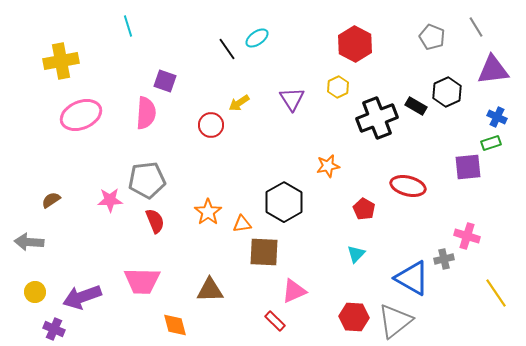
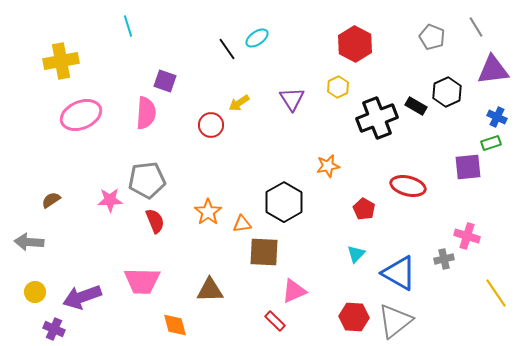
blue triangle at (412, 278): moved 13 px left, 5 px up
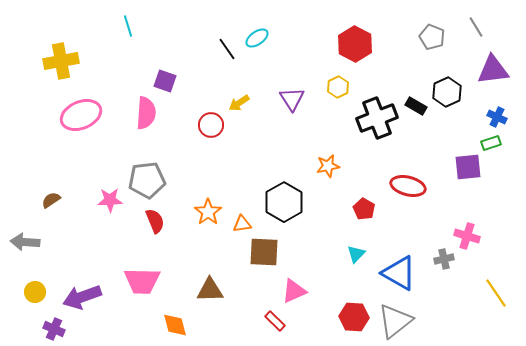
gray arrow at (29, 242): moved 4 px left
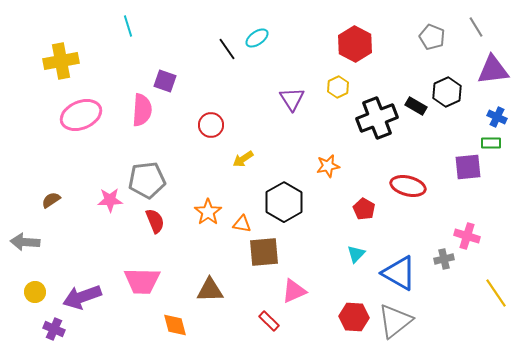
yellow arrow at (239, 103): moved 4 px right, 56 px down
pink semicircle at (146, 113): moved 4 px left, 3 px up
green rectangle at (491, 143): rotated 18 degrees clockwise
orange triangle at (242, 224): rotated 18 degrees clockwise
brown square at (264, 252): rotated 8 degrees counterclockwise
red rectangle at (275, 321): moved 6 px left
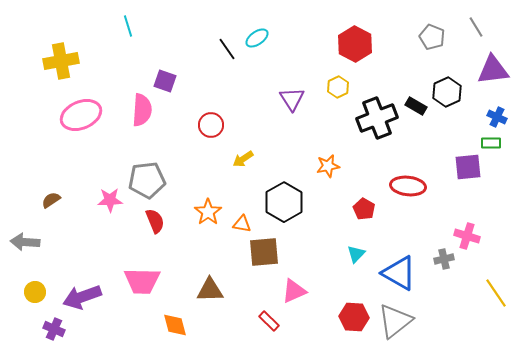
red ellipse at (408, 186): rotated 8 degrees counterclockwise
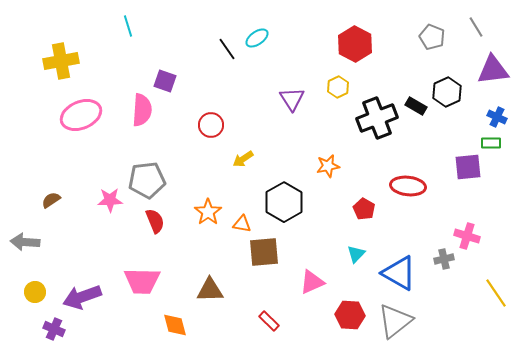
pink triangle at (294, 291): moved 18 px right, 9 px up
red hexagon at (354, 317): moved 4 px left, 2 px up
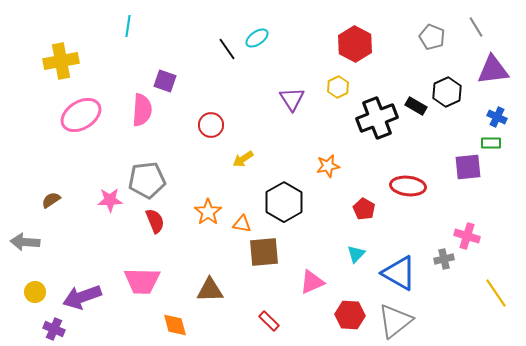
cyan line at (128, 26): rotated 25 degrees clockwise
pink ellipse at (81, 115): rotated 9 degrees counterclockwise
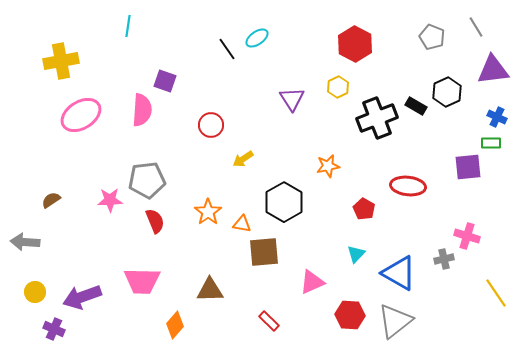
orange diamond at (175, 325): rotated 56 degrees clockwise
